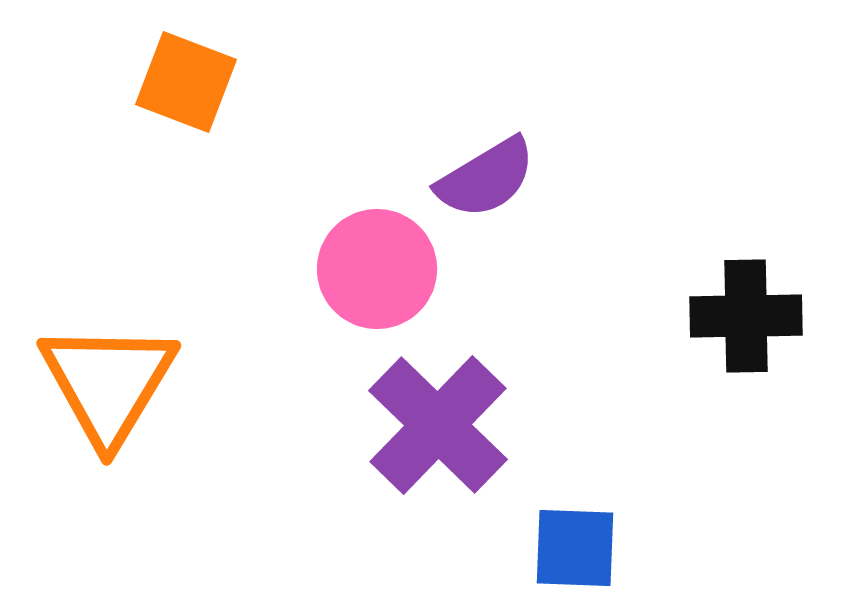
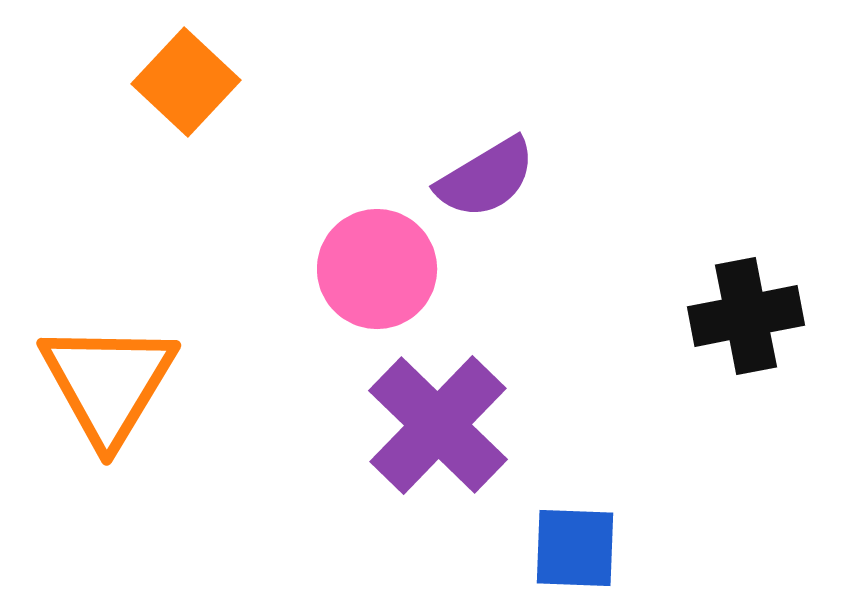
orange square: rotated 22 degrees clockwise
black cross: rotated 10 degrees counterclockwise
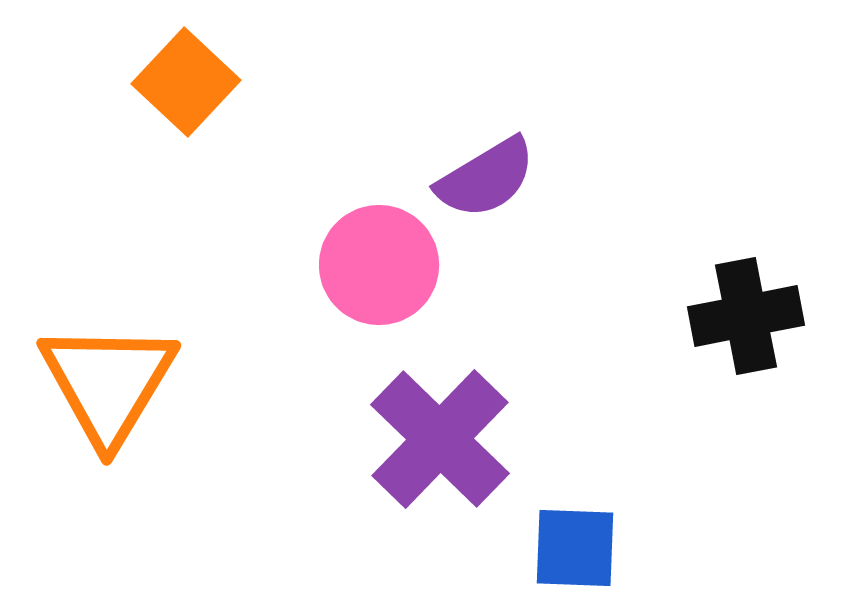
pink circle: moved 2 px right, 4 px up
purple cross: moved 2 px right, 14 px down
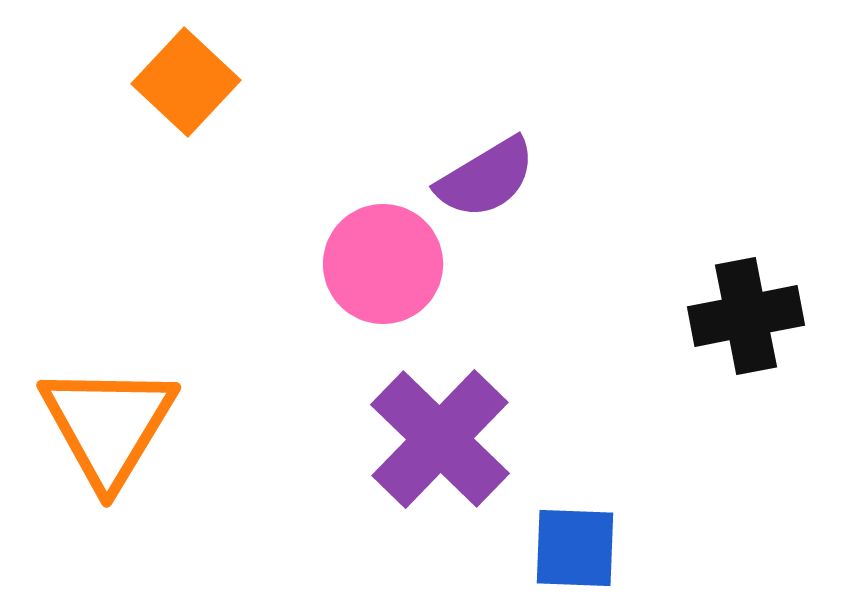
pink circle: moved 4 px right, 1 px up
orange triangle: moved 42 px down
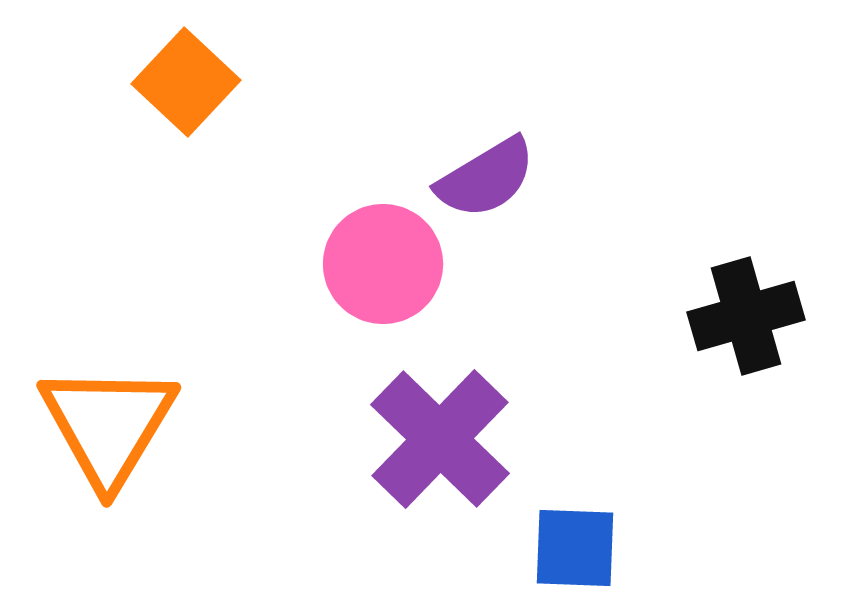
black cross: rotated 5 degrees counterclockwise
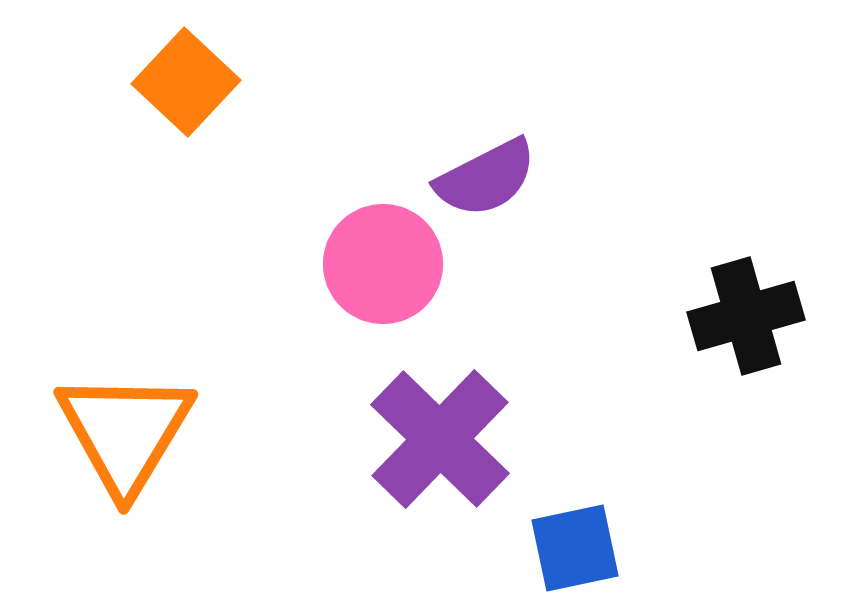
purple semicircle: rotated 4 degrees clockwise
orange triangle: moved 17 px right, 7 px down
blue square: rotated 14 degrees counterclockwise
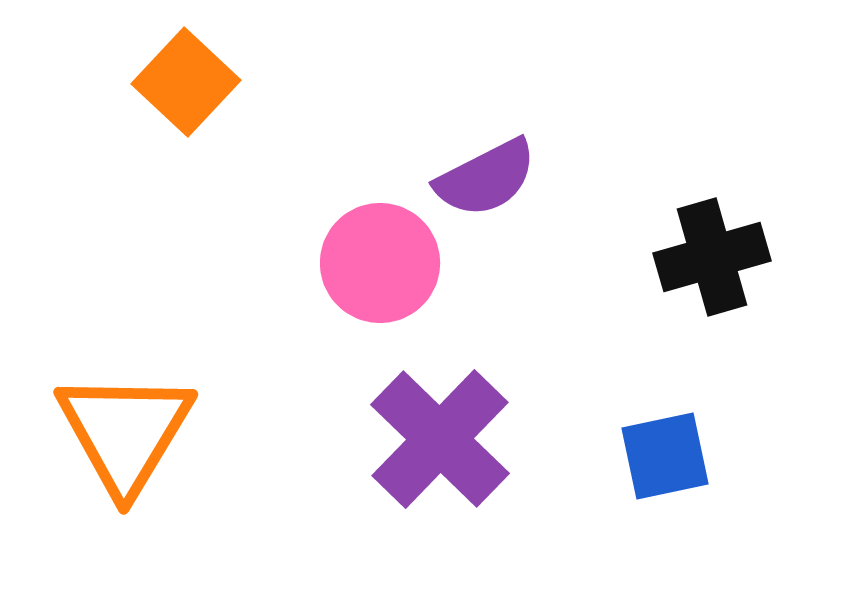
pink circle: moved 3 px left, 1 px up
black cross: moved 34 px left, 59 px up
blue square: moved 90 px right, 92 px up
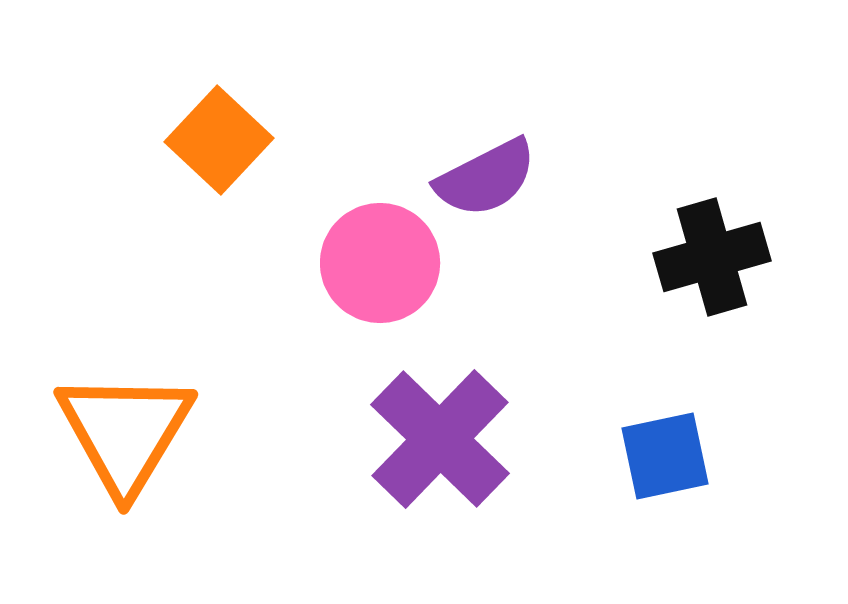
orange square: moved 33 px right, 58 px down
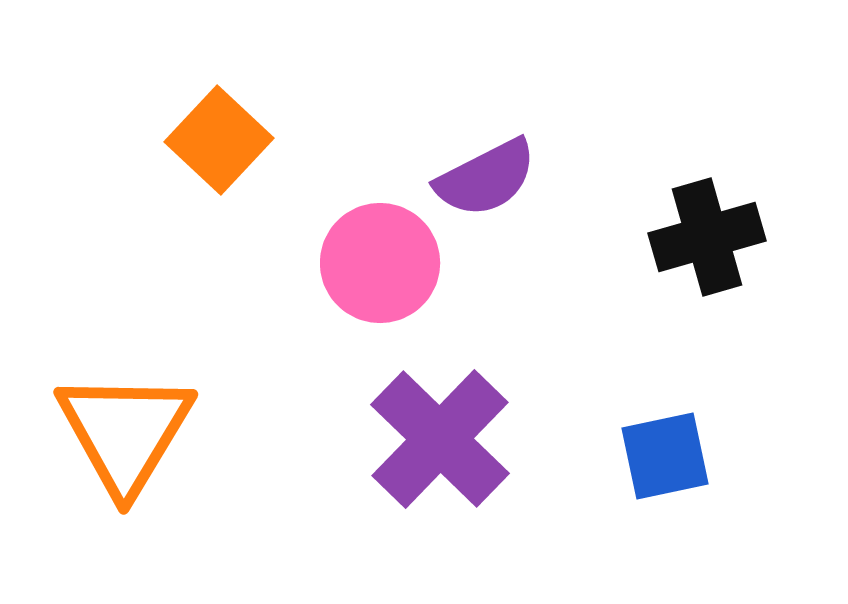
black cross: moved 5 px left, 20 px up
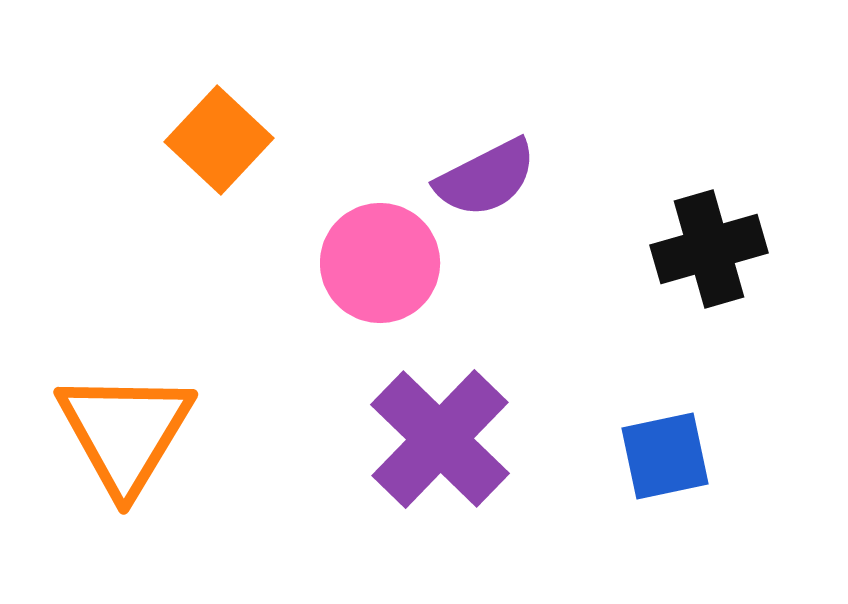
black cross: moved 2 px right, 12 px down
